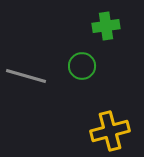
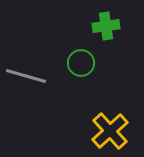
green circle: moved 1 px left, 3 px up
yellow cross: rotated 27 degrees counterclockwise
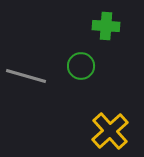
green cross: rotated 12 degrees clockwise
green circle: moved 3 px down
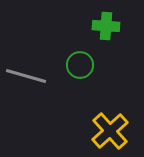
green circle: moved 1 px left, 1 px up
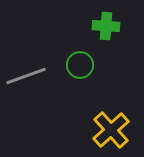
gray line: rotated 36 degrees counterclockwise
yellow cross: moved 1 px right, 1 px up
